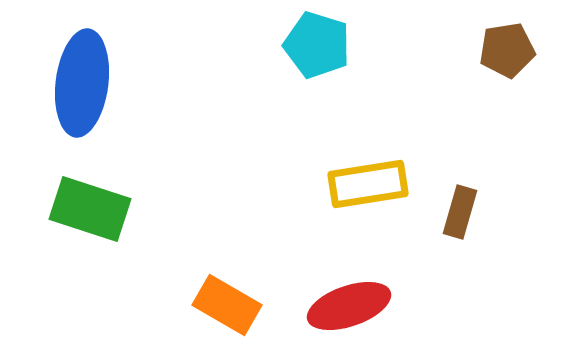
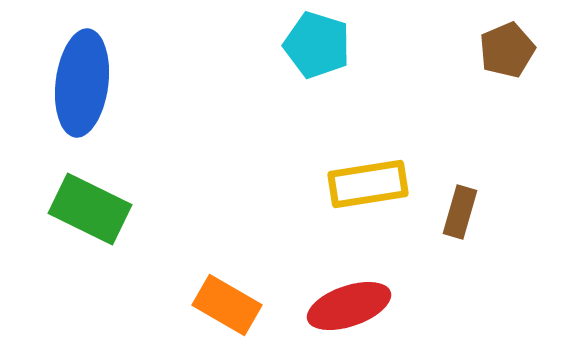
brown pentagon: rotated 14 degrees counterclockwise
green rectangle: rotated 8 degrees clockwise
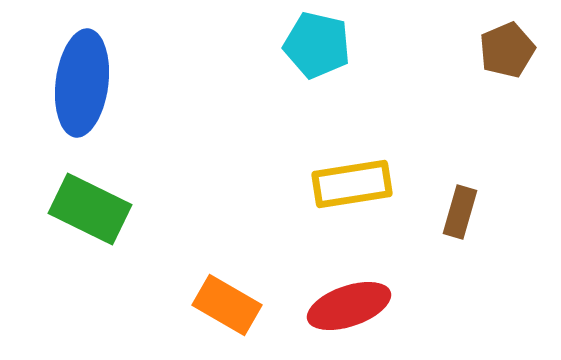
cyan pentagon: rotated 4 degrees counterclockwise
yellow rectangle: moved 16 px left
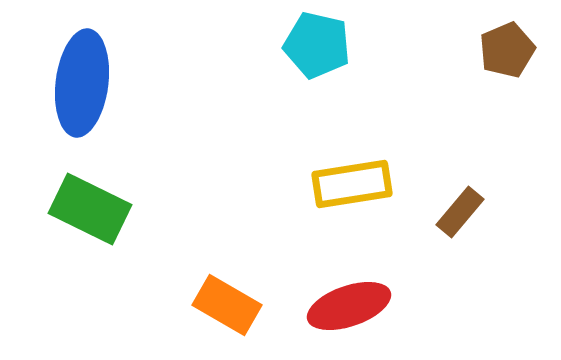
brown rectangle: rotated 24 degrees clockwise
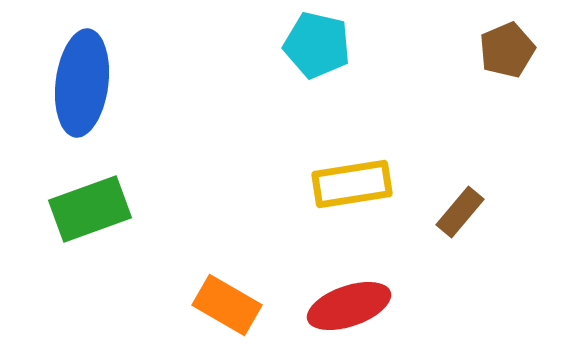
green rectangle: rotated 46 degrees counterclockwise
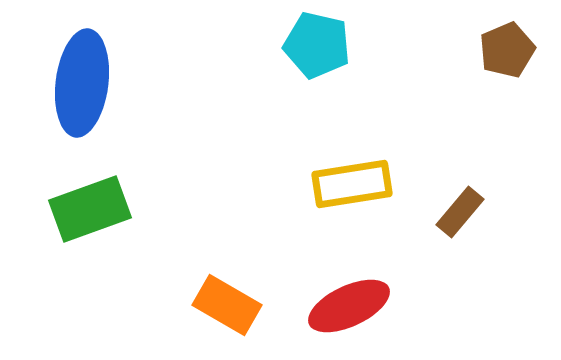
red ellipse: rotated 6 degrees counterclockwise
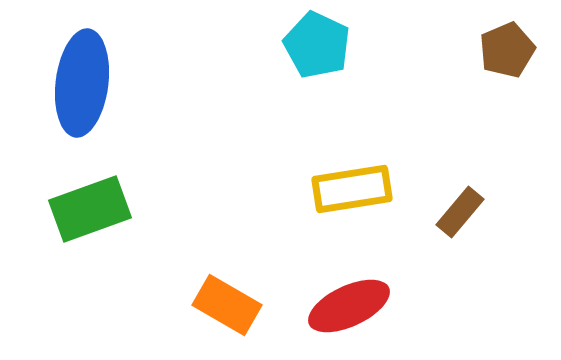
cyan pentagon: rotated 12 degrees clockwise
yellow rectangle: moved 5 px down
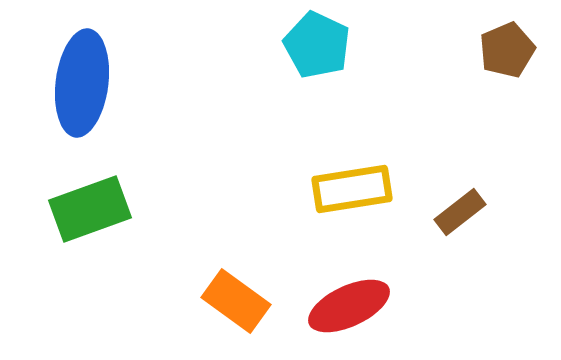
brown rectangle: rotated 12 degrees clockwise
orange rectangle: moved 9 px right, 4 px up; rotated 6 degrees clockwise
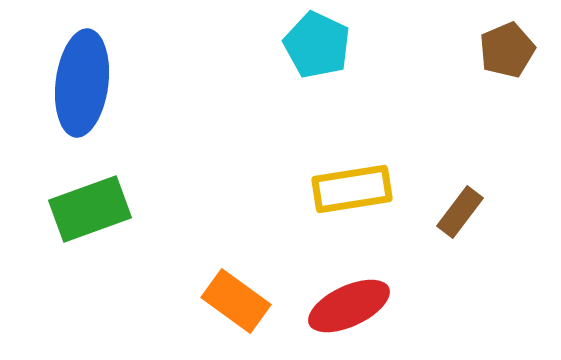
brown rectangle: rotated 15 degrees counterclockwise
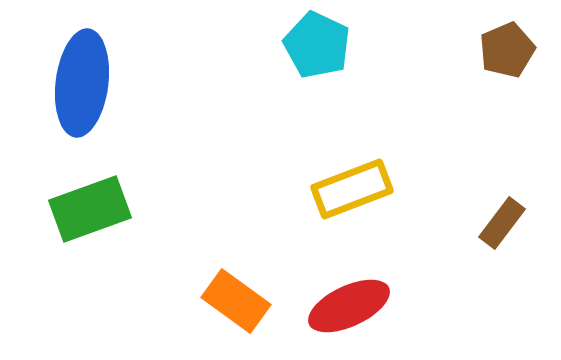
yellow rectangle: rotated 12 degrees counterclockwise
brown rectangle: moved 42 px right, 11 px down
